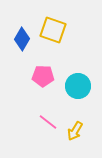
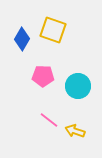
pink line: moved 1 px right, 2 px up
yellow arrow: rotated 78 degrees clockwise
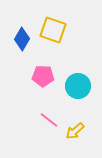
yellow arrow: rotated 60 degrees counterclockwise
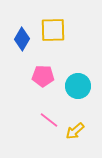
yellow square: rotated 20 degrees counterclockwise
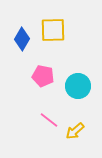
pink pentagon: rotated 10 degrees clockwise
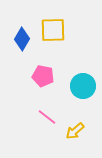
cyan circle: moved 5 px right
pink line: moved 2 px left, 3 px up
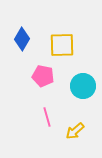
yellow square: moved 9 px right, 15 px down
pink line: rotated 36 degrees clockwise
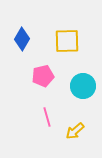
yellow square: moved 5 px right, 4 px up
pink pentagon: rotated 25 degrees counterclockwise
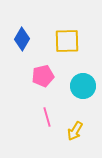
yellow arrow: rotated 18 degrees counterclockwise
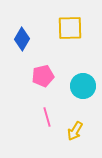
yellow square: moved 3 px right, 13 px up
